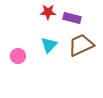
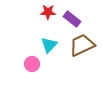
purple rectangle: moved 1 px down; rotated 24 degrees clockwise
brown trapezoid: moved 1 px right
pink circle: moved 14 px right, 8 px down
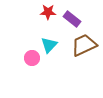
brown trapezoid: moved 2 px right
pink circle: moved 6 px up
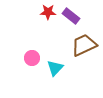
purple rectangle: moved 1 px left, 3 px up
cyan triangle: moved 6 px right, 23 px down
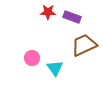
purple rectangle: moved 1 px right, 1 px down; rotated 18 degrees counterclockwise
cyan triangle: rotated 18 degrees counterclockwise
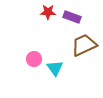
pink circle: moved 2 px right, 1 px down
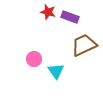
red star: rotated 14 degrees clockwise
purple rectangle: moved 2 px left
cyan triangle: moved 1 px right, 3 px down
